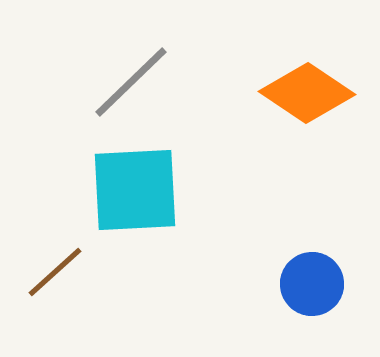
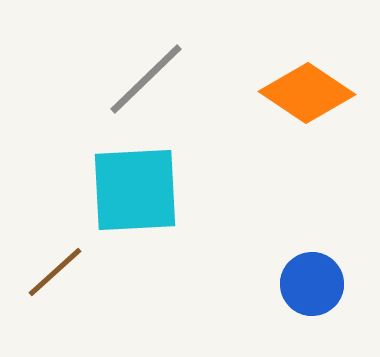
gray line: moved 15 px right, 3 px up
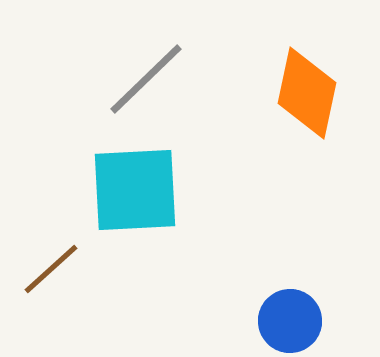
orange diamond: rotated 68 degrees clockwise
brown line: moved 4 px left, 3 px up
blue circle: moved 22 px left, 37 px down
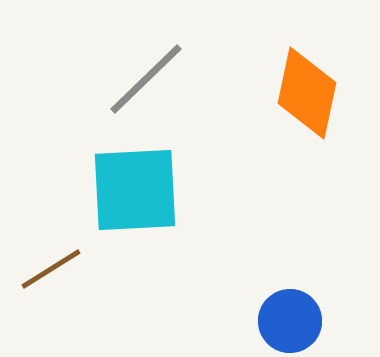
brown line: rotated 10 degrees clockwise
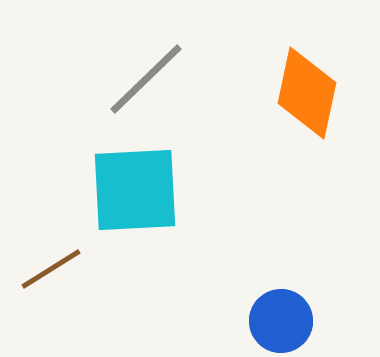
blue circle: moved 9 px left
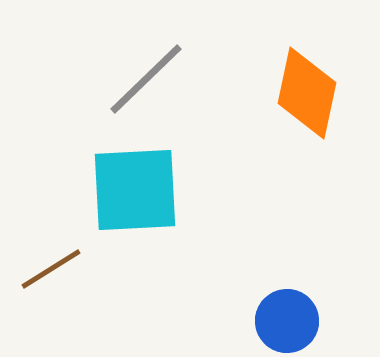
blue circle: moved 6 px right
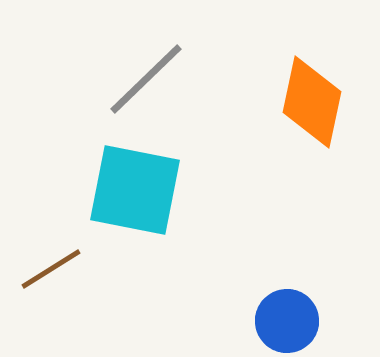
orange diamond: moved 5 px right, 9 px down
cyan square: rotated 14 degrees clockwise
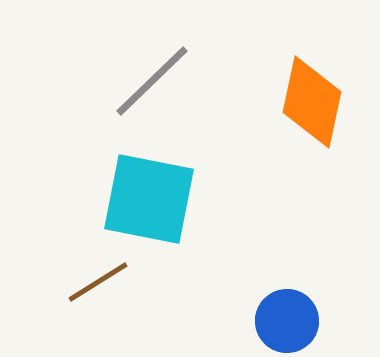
gray line: moved 6 px right, 2 px down
cyan square: moved 14 px right, 9 px down
brown line: moved 47 px right, 13 px down
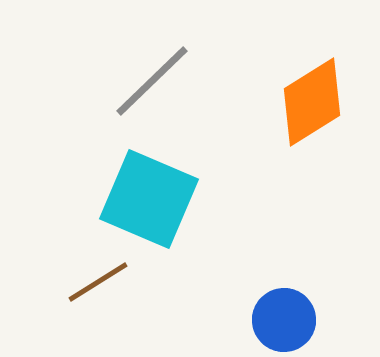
orange diamond: rotated 46 degrees clockwise
cyan square: rotated 12 degrees clockwise
blue circle: moved 3 px left, 1 px up
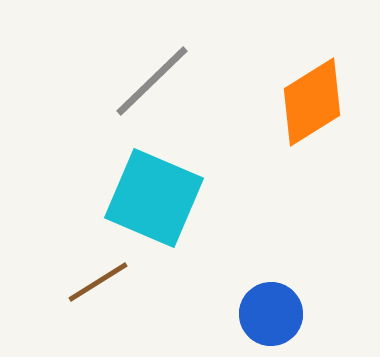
cyan square: moved 5 px right, 1 px up
blue circle: moved 13 px left, 6 px up
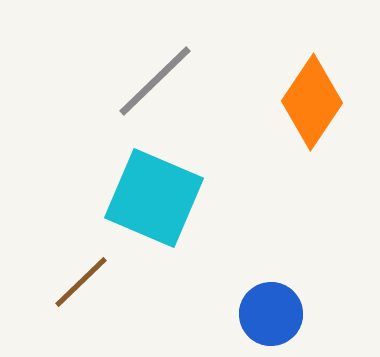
gray line: moved 3 px right
orange diamond: rotated 24 degrees counterclockwise
brown line: moved 17 px left; rotated 12 degrees counterclockwise
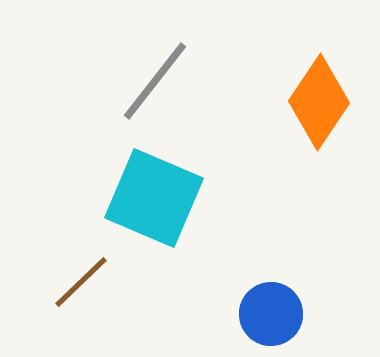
gray line: rotated 8 degrees counterclockwise
orange diamond: moved 7 px right
